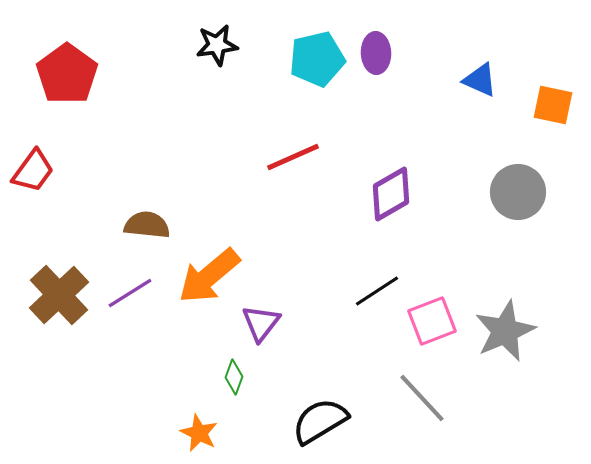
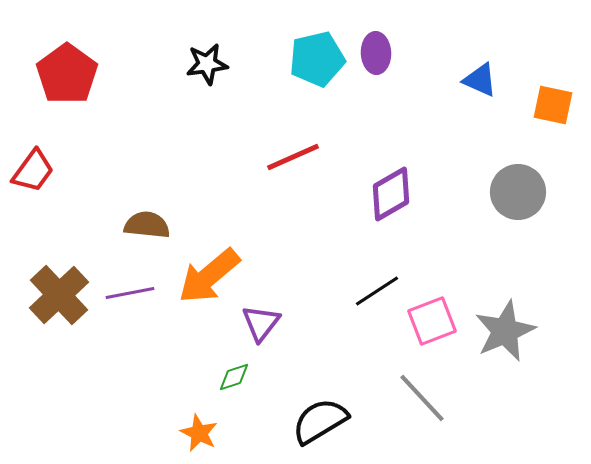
black star: moved 10 px left, 19 px down
purple line: rotated 21 degrees clockwise
green diamond: rotated 52 degrees clockwise
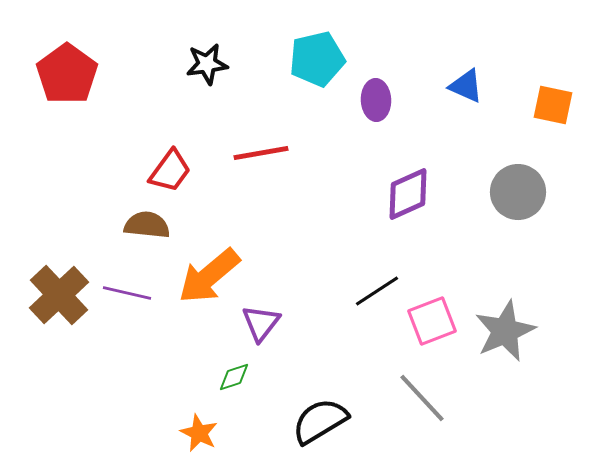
purple ellipse: moved 47 px down
blue triangle: moved 14 px left, 6 px down
red line: moved 32 px left, 4 px up; rotated 14 degrees clockwise
red trapezoid: moved 137 px right
purple diamond: moved 17 px right; rotated 6 degrees clockwise
purple line: moved 3 px left; rotated 24 degrees clockwise
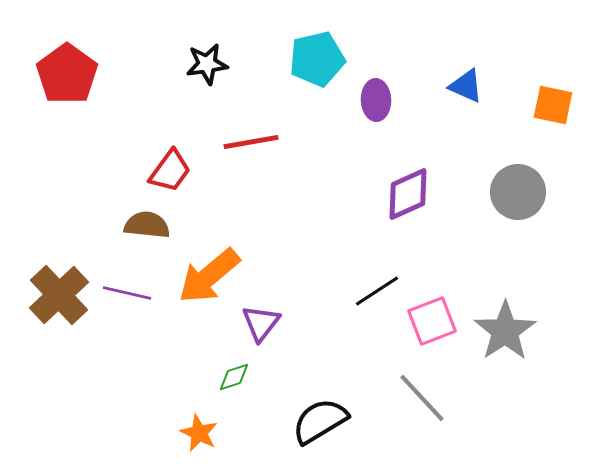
red line: moved 10 px left, 11 px up
gray star: rotated 10 degrees counterclockwise
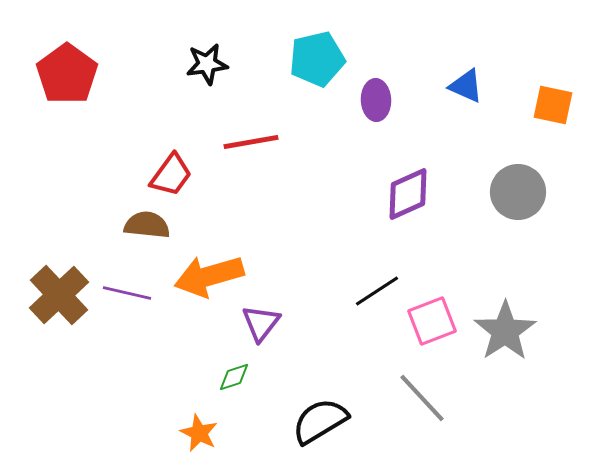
red trapezoid: moved 1 px right, 4 px down
orange arrow: rotated 24 degrees clockwise
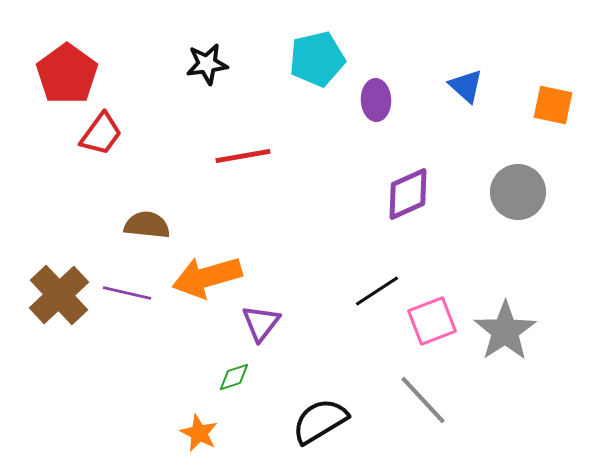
blue triangle: rotated 18 degrees clockwise
red line: moved 8 px left, 14 px down
red trapezoid: moved 70 px left, 41 px up
orange arrow: moved 2 px left, 1 px down
gray line: moved 1 px right, 2 px down
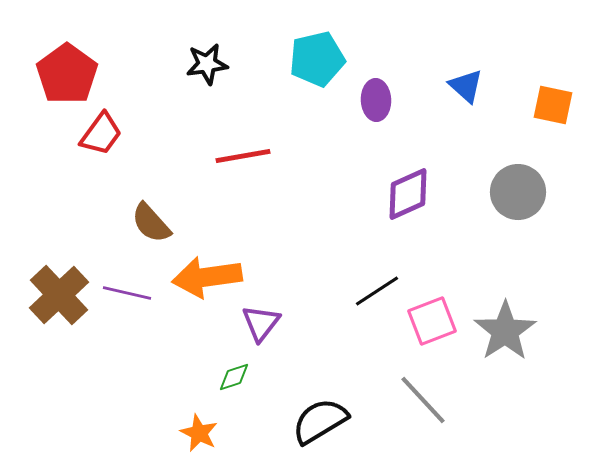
brown semicircle: moved 4 px right, 2 px up; rotated 138 degrees counterclockwise
orange arrow: rotated 8 degrees clockwise
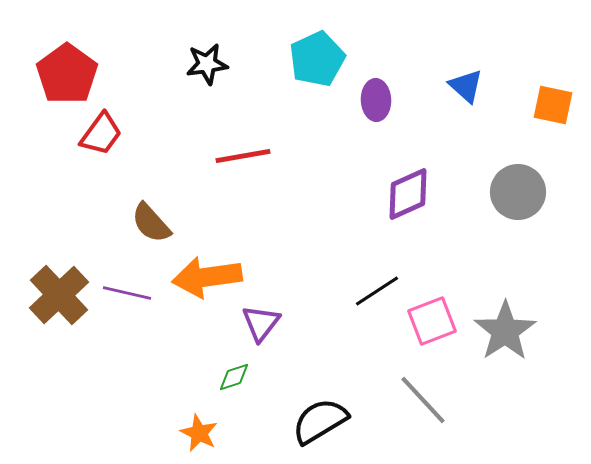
cyan pentagon: rotated 12 degrees counterclockwise
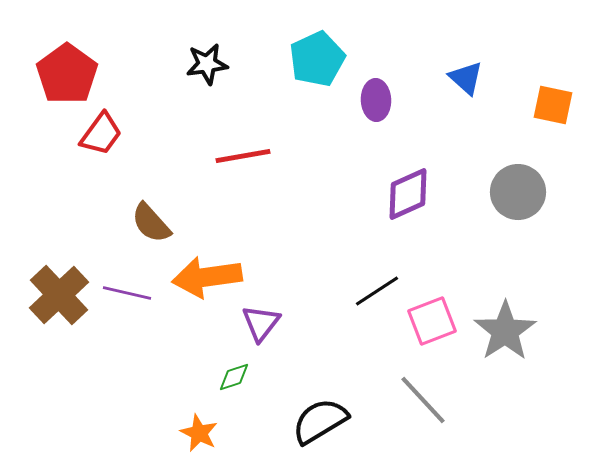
blue triangle: moved 8 px up
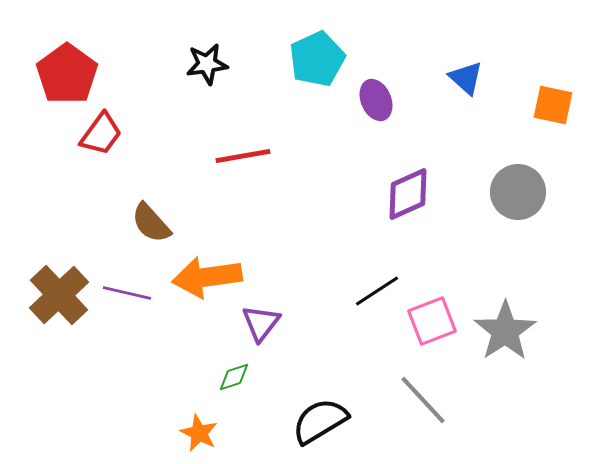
purple ellipse: rotated 21 degrees counterclockwise
